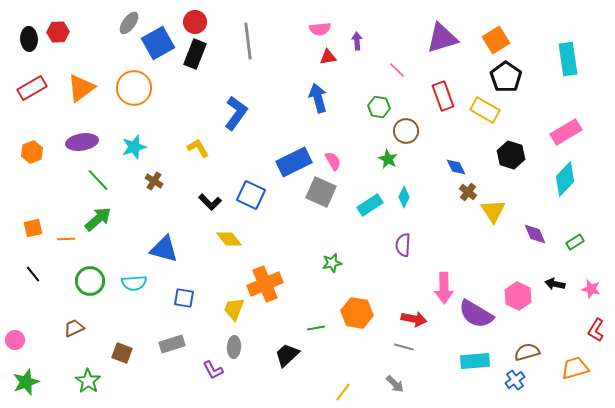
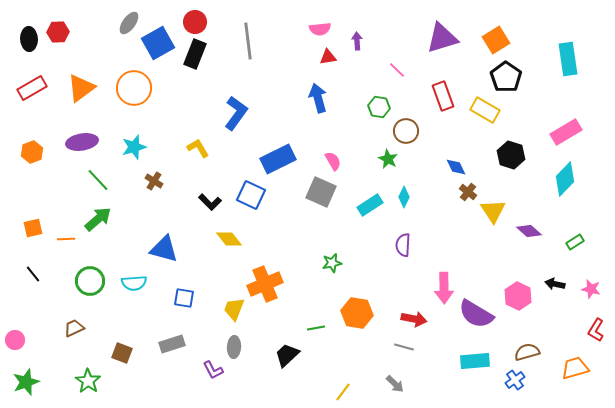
blue rectangle at (294, 162): moved 16 px left, 3 px up
purple diamond at (535, 234): moved 6 px left, 3 px up; rotated 25 degrees counterclockwise
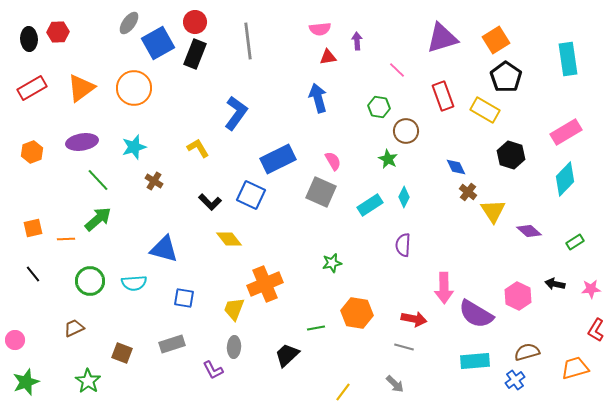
pink star at (591, 289): rotated 18 degrees counterclockwise
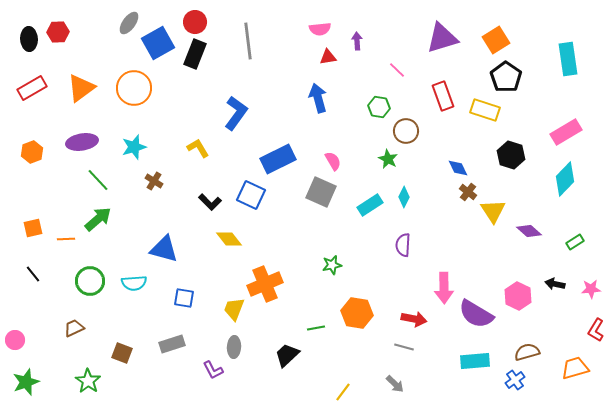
yellow rectangle at (485, 110): rotated 12 degrees counterclockwise
blue diamond at (456, 167): moved 2 px right, 1 px down
green star at (332, 263): moved 2 px down
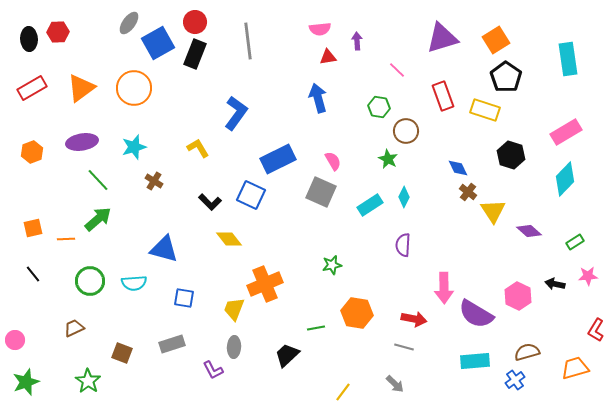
pink star at (591, 289): moved 3 px left, 13 px up
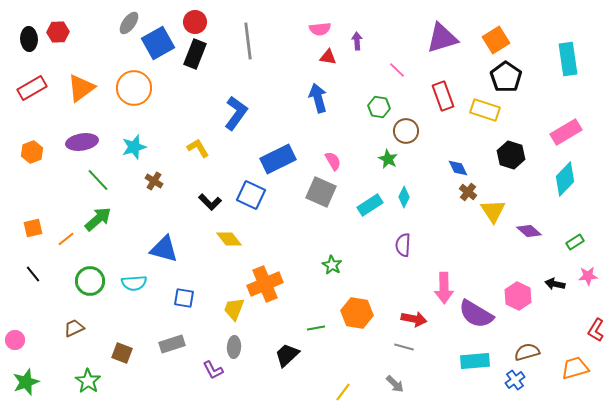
red triangle at (328, 57): rotated 18 degrees clockwise
orange line at (66, 239): rotated 36 degrees counterclockwise
green star at (332, 265): rotated 30 degrees counterclockwise
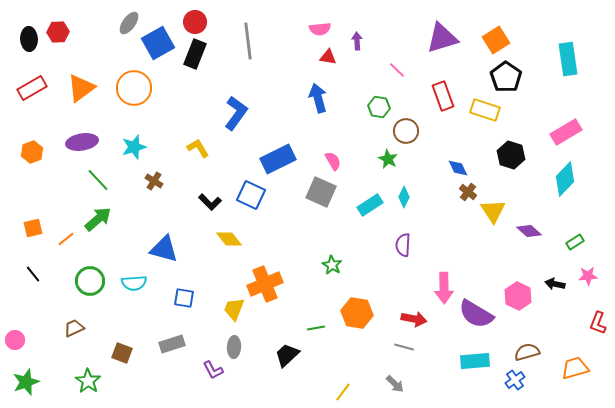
red L-shape at (596, 330): moved 2 px right, 7 px up; rotated 10 degrees counterclockwise
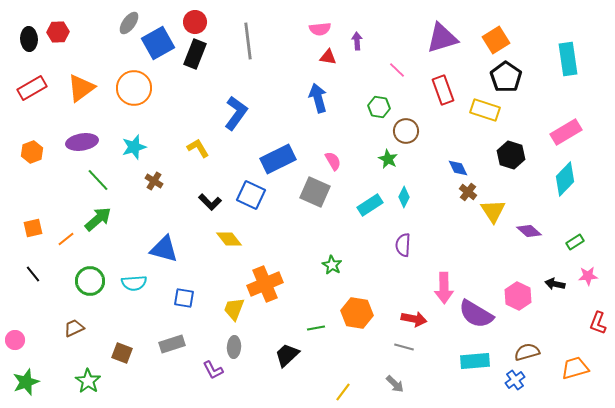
red rectangle at (443, 96): moved 6 px up
gray square at (321, 192): moved 6 px left
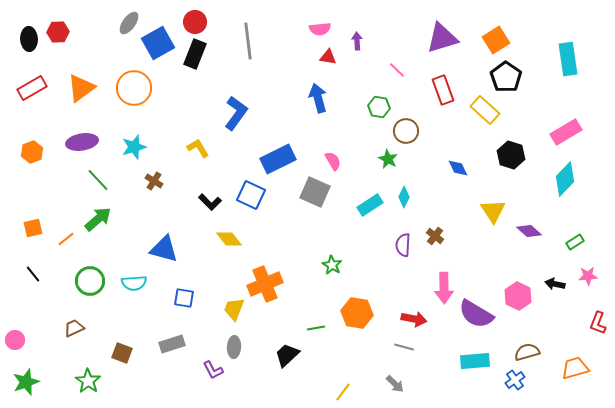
yellow rectangle at (485, 110): rotated 24 degrees clockwise
brown cross at (468, 192): moved 33 px left, 44 px down
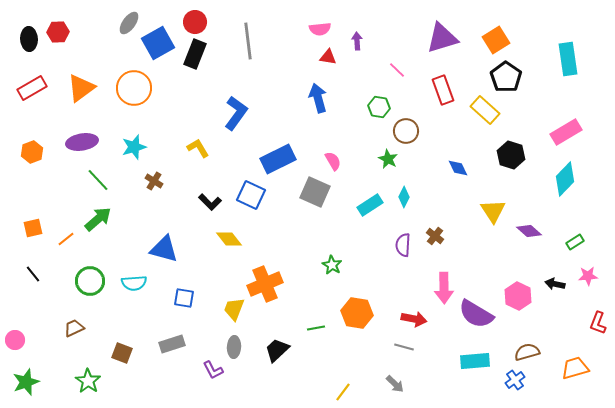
black trapezoid at (287, 355): moved 10 px left, 5 px up
